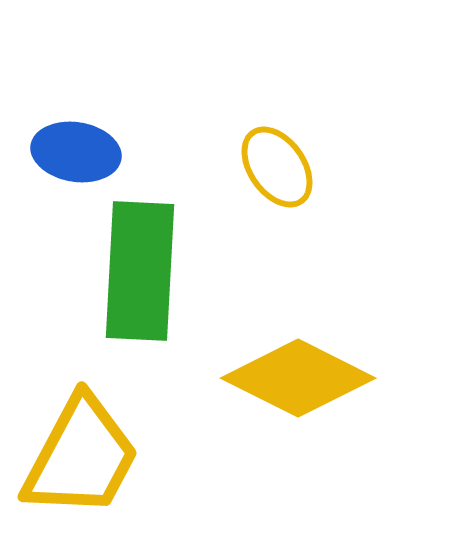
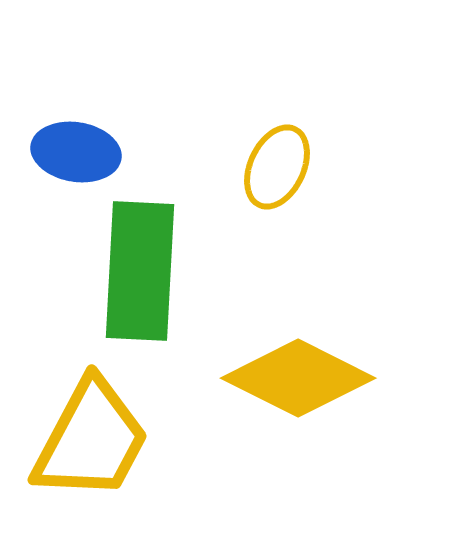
yellow ellipse: rotated 60 degrees clockwise
yellow trapezoid: moved 10 px right, 17 px up
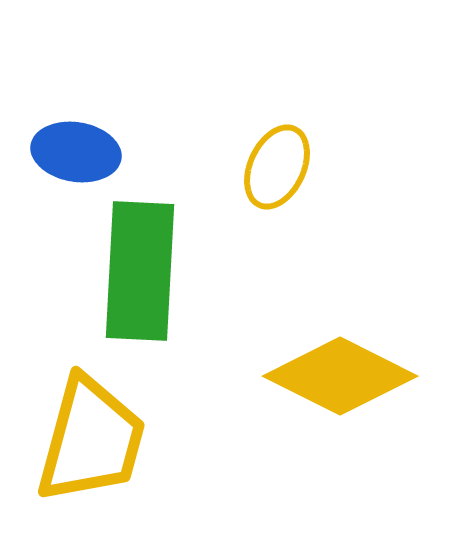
yellow diamond: moved 42 px right, 2 px up
yellow trapezoid: rotated 13 degrees counterclockwise
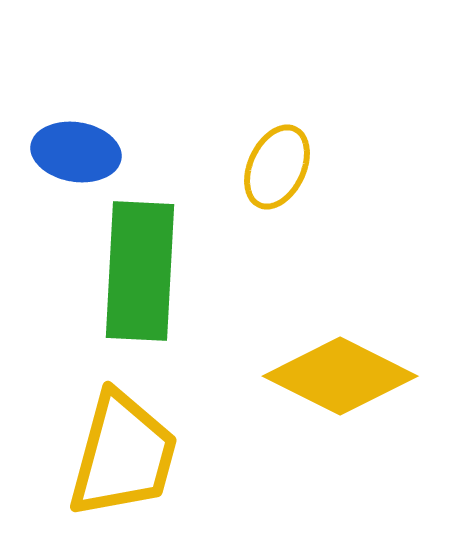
yellow trapezoid: moved 32 px right, 15 px down
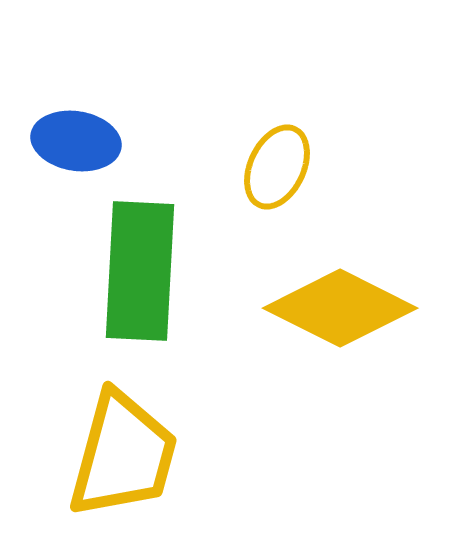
blue ellipse: moved 11 px up
yellow diamond: moved 68 px up
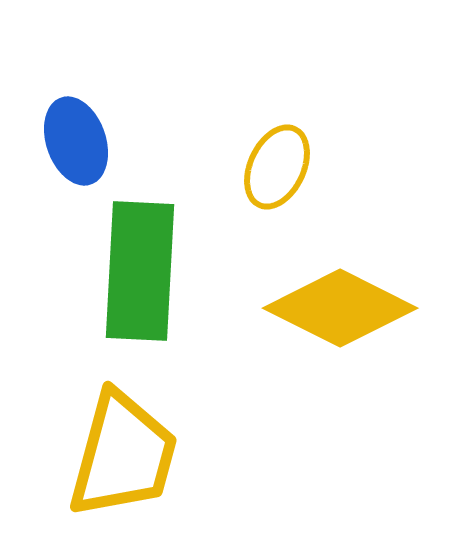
blue ellipse: rotated 62 degrees clockwise
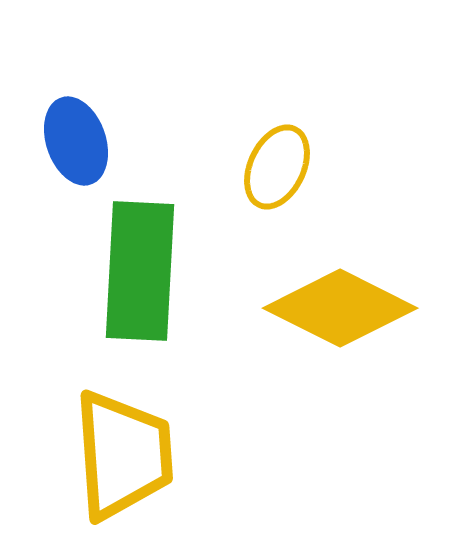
yellow trapezoid: rotated 19 degrees counterclockwise
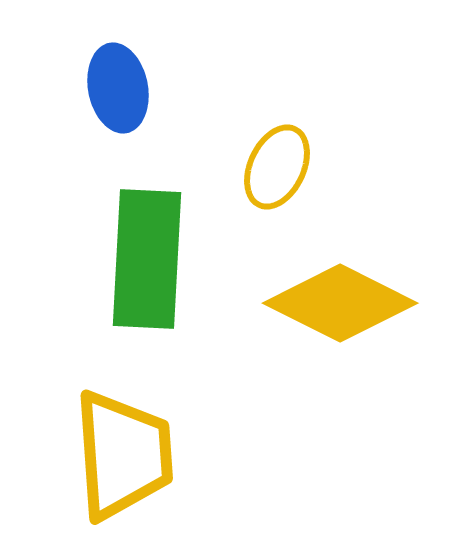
blue ellipse: moved 42 px right, 53 px up; rotated 8 degrees clockwise
green rectangle: moved 7 px right, 12 px up
yellow diamond: moved 5 px up
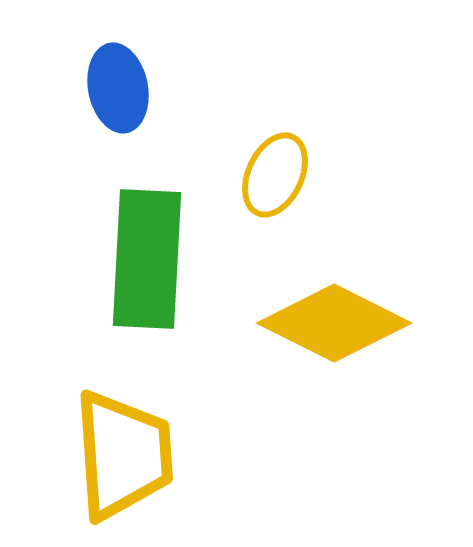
yellow ellipse: moved 2 px left, 8 px down
yellow diamond: moved 6 px left, 20 px down
